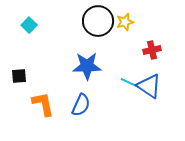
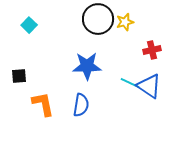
black circle: moved 2 px up
blue semicircle: rotated 15 degrees counterclockwise
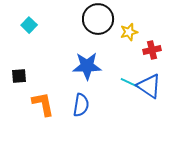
yellow star: moved 4 px right, 10 px down
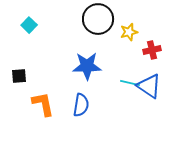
cyan line: rotated 12 degrees counterclockwise
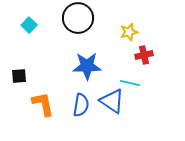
black circle: moved 20 px left, 1 px up
red cross: moved 8 px left, 5 px down
blue triangle: moved 37 px left, 15 px down
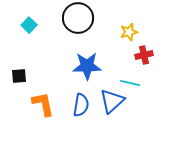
blue triangle: rotated 44 degrees clockwise
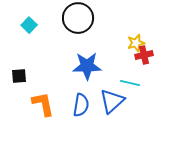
yellow star: moved 7 px right, 11 px down
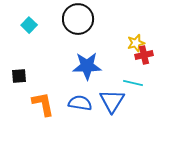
black circle: moved 1 px down
cyan line: moved 3 px right
blue triangle: rotated 16 degrees counterclockwise
blue semicircle: moved 1 px left, 2 px up; rotated 90 degrees counterclockwise
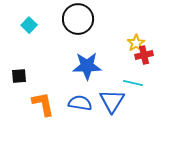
yellow star: rotated 18 degrees counterclockwise
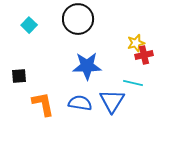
yellow star: rotated 18 degrees clockwise
